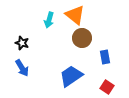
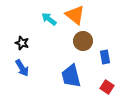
cyan arrow: moved 1 px up; rotated 112 degrees clockwise
brown circle: moved 1 px right, 3 px down
blue trapezoid: rotated 70 degrees counterclockwise
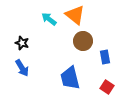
blue trapezoid: moved 1 px left, 2 px down
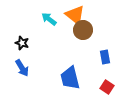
brown circle: moved 11 px up
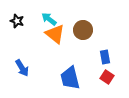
orange triangle: moved 20 px left, 19 px down
black star: moved 5 px left, 22 px up
red square: moved 10 px up
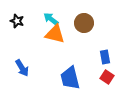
cyan arrow: moved 2 px right
brown circle: moved 1 px right, 7 px up
orange triangle: rotated 25 degrees counterclockwise
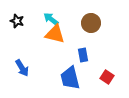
brown circle: moved 7 px right
blue rectangle: moved 22 px left, 2 px up
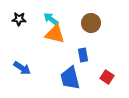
black star: moved 2 px right, 2 px up; rotated 16 degrees counterclockwise
blue arrow: rotated 24 degrees counterclockwise
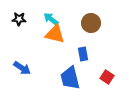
blue rectangle: moved 1 px up
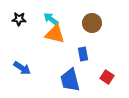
brown circle: moved 1 px right
blue trapezoid: moved 2 px down
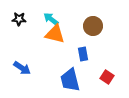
brown circle: moved 1 px right, 3 px down
